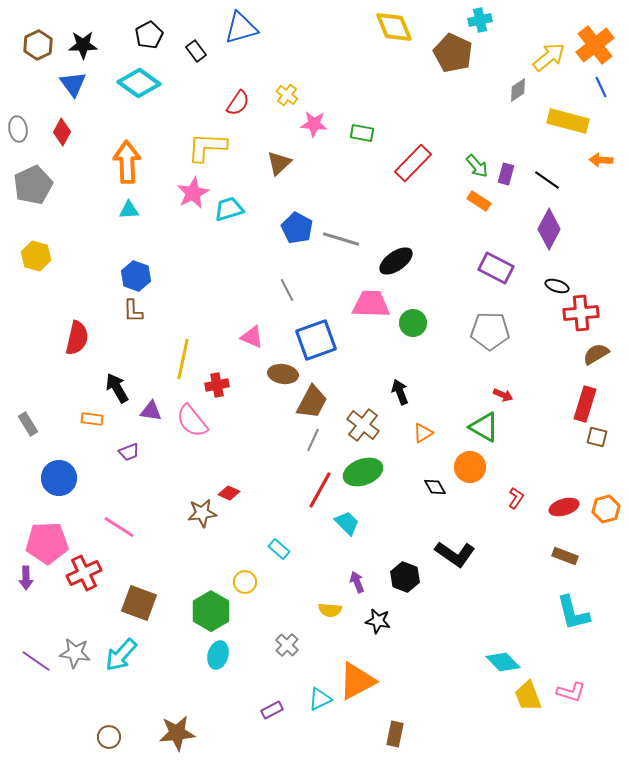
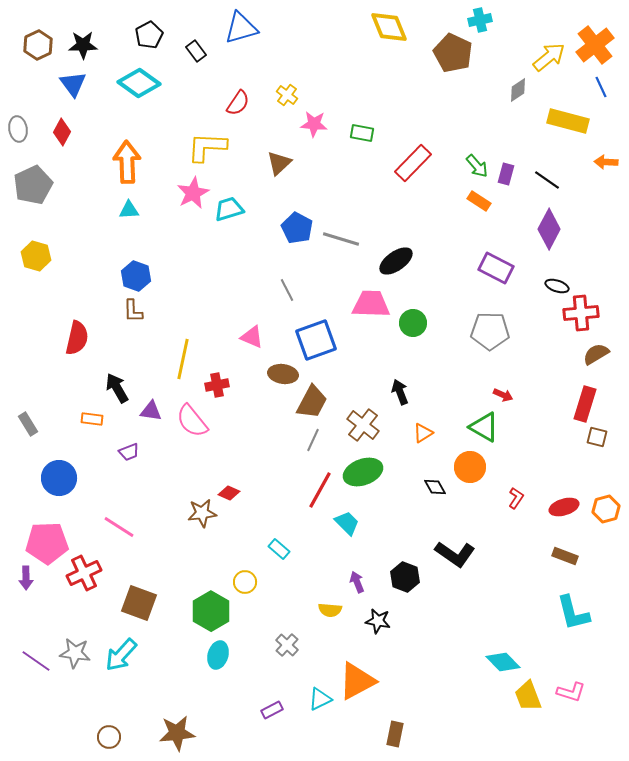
yellow diamond at (394, 27): moved 5 px left
orange arrow at (601, 160): moved 5 px right, 2 px down
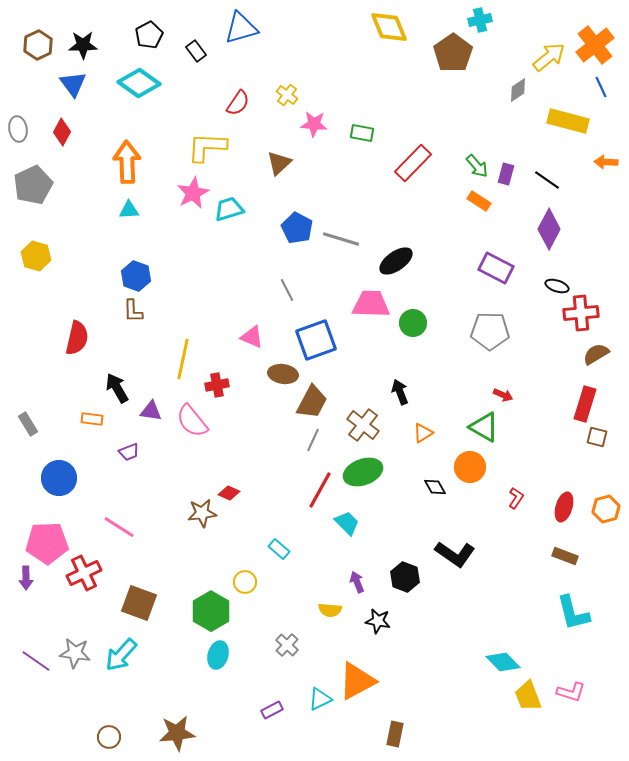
brown pentagon at (453, 53): rotated 12 degrees clockwise
red ellipse at (564, 507): rotated 56 degrees counterclockwise
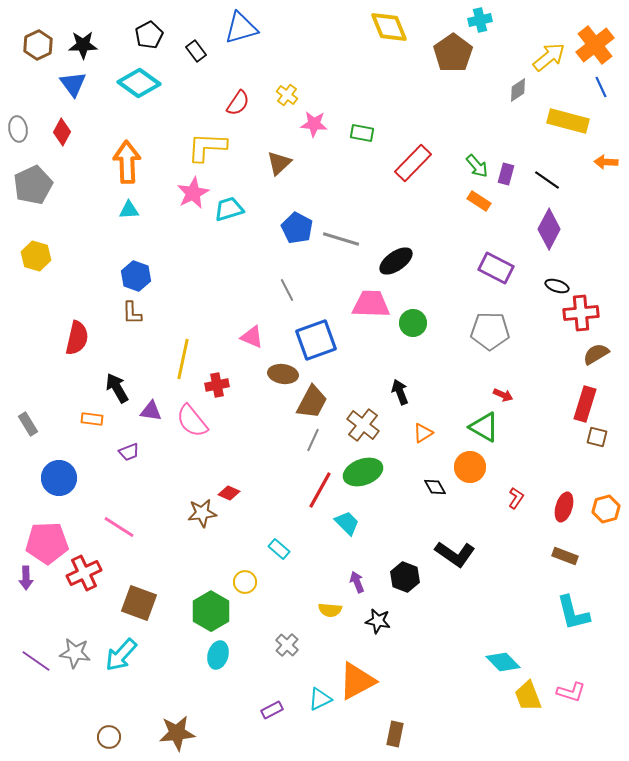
brown L-shape at (133, 311): moved 1 px left, 2 px down
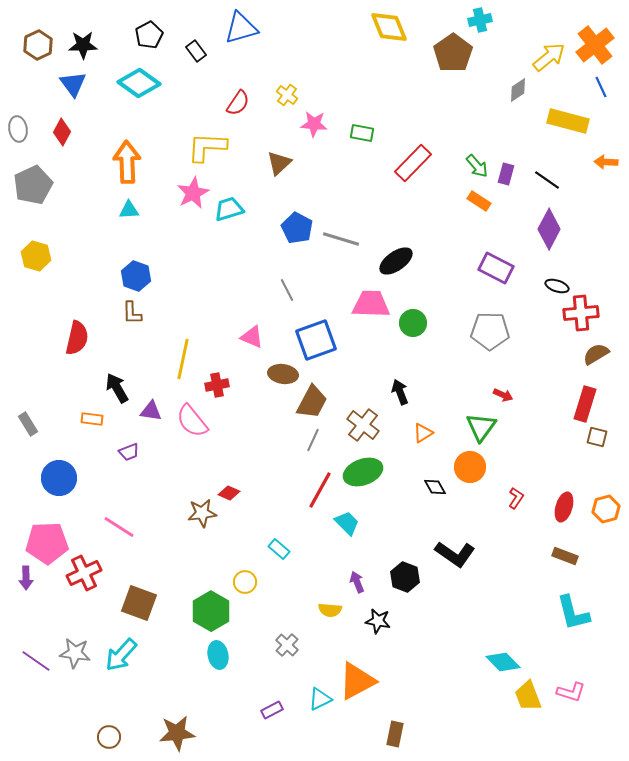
green triangle at (484, 427): moved 3 px left; rotated 36 degrees clockwise
cyan ellipse at (218, 655): rotated 28 degrees counterclockwise
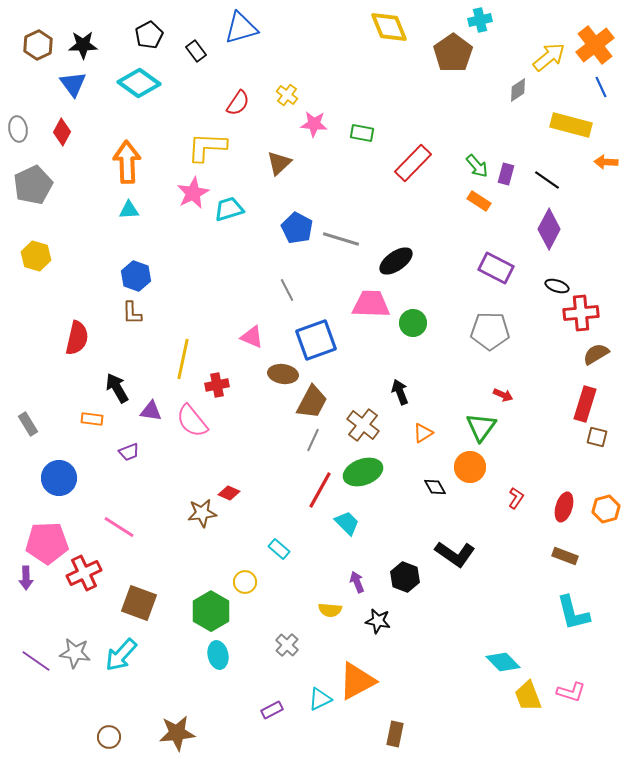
yellow rectangle at (568, 121): moved 3 px right, 4 px down
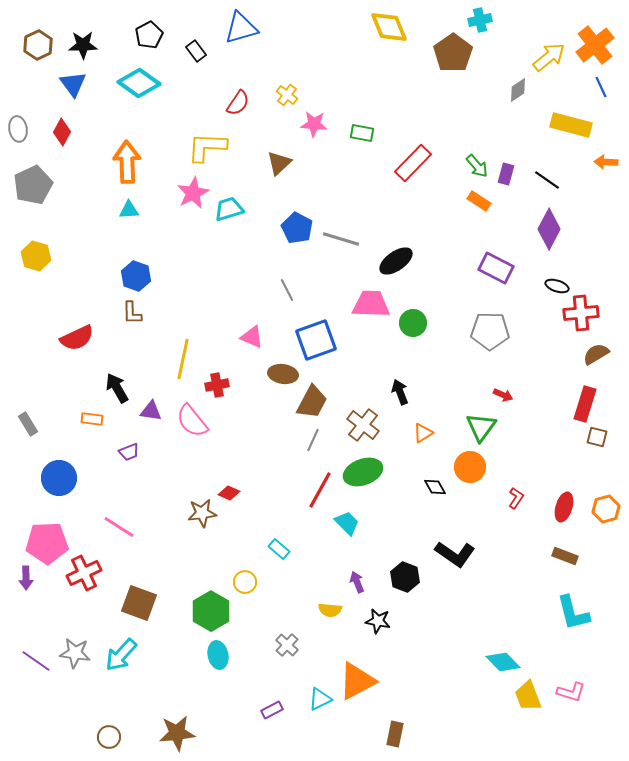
red semicircle at (77, 338): rotated 52 degrees clockwise
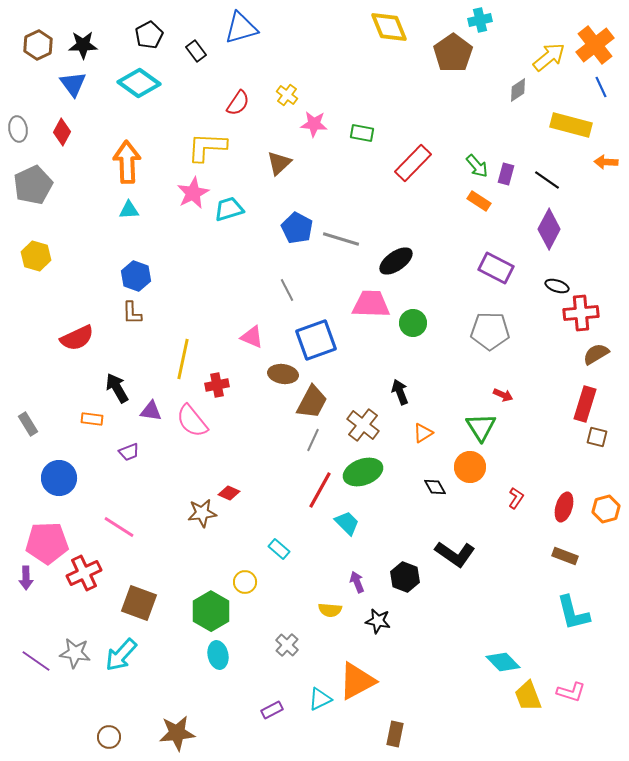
green triangle at (481, 427): rotated 8 degrees counterclockwise
